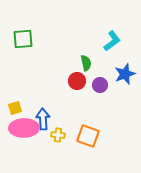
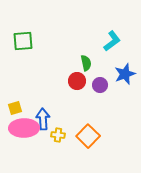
green square: moved 2 px down
orange square: rotated 25 degrees clockwise
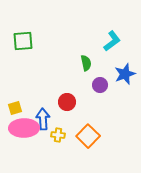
red circle: moved 10 px left, 21 px down
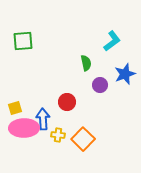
orange square: moved 5 px left, 3 px down
